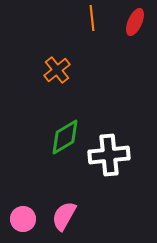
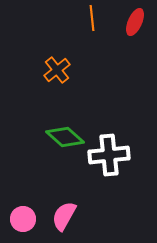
green diamond: rotated 72 degrees clockwise
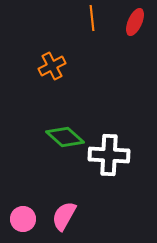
orange cross: moved 5 px left, 4 px up; rotated 12 degrees clockwise
white cross: rotated 9 degrees clockwise
